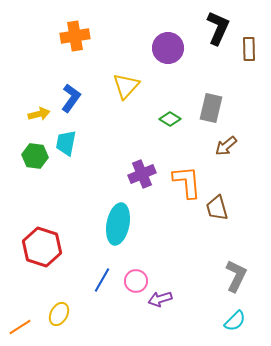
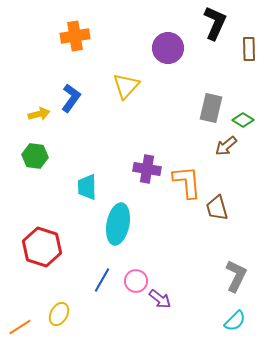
black L-shape: moved 3 px left, 5 px up
green diamond: moved 73 px right, 1 px down
cyan trapezoid: moved 21 px right, 44 px down; rotated 12 degrees counterclockwise
purple cross: moved 5 px right, 5 px up; rotated 32 degrees clockwise
purple arrow: rotated 125 degrees counterclockwise
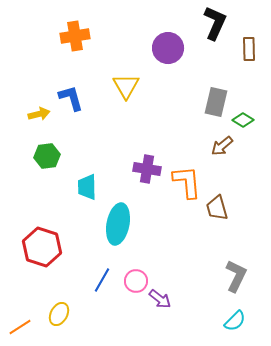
yellow triangle: rotated 12 degrees counterclockwise
blue L-shape: rotated 52 degrees counterclockwise
gray rectangle: moved 5 px right, 6 px up
brown arrow: moved 4 px left
green hexagon: moved 12 px right; rotated 15 degrees counterclockwise
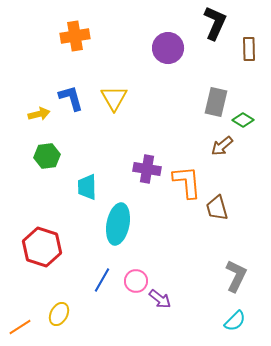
yellow triangle: moved 12 px left, 12 px down
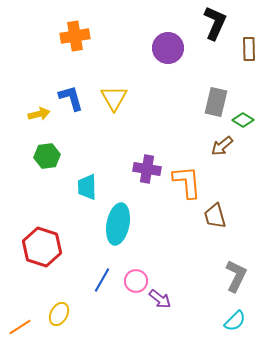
brown trapezoid: moved 2 px left, 8 px down
